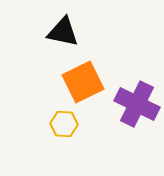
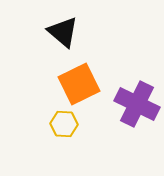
black triangle: rotated 28 degrees clockwise
orange square: moved 4 px left, 2 px down
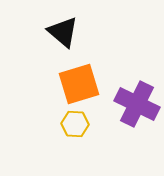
orange square: rotated 9 degrees clockwise
yellow hexagon: moved 11 px right
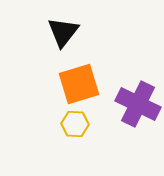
black triangle: rotated 28 degrees clockwise
purple cross: moved 1 px right
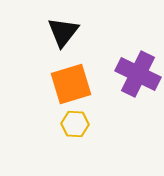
orange square: moved 8 px left
purple cross: moved 30 px up
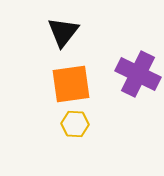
orange square: rotated 9 degrees clockwise
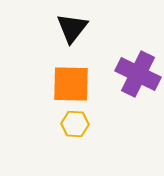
black triangle: moved 9 px right, 4 px up
orange square: rotated 9 degrees clockwise
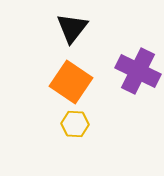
purple cross: moved 3 px up
orange square: moved 2 px up; rotated 33 degrees clockwise
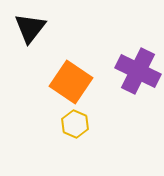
black triangle: moved 42 px left
yellow hexagon: rotated 20 degrees clockwise
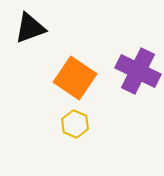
black triangle: rotated 32 degrees clockwise
orange square: moved 4 px right, 4 px up
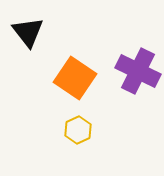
black triangle: moved 2 px left, 4 px down; rotated 48 degrees counterclockwise
yellow hexagon: moved 3 px right, 6 px down; rotated 12 degrees clockwise
